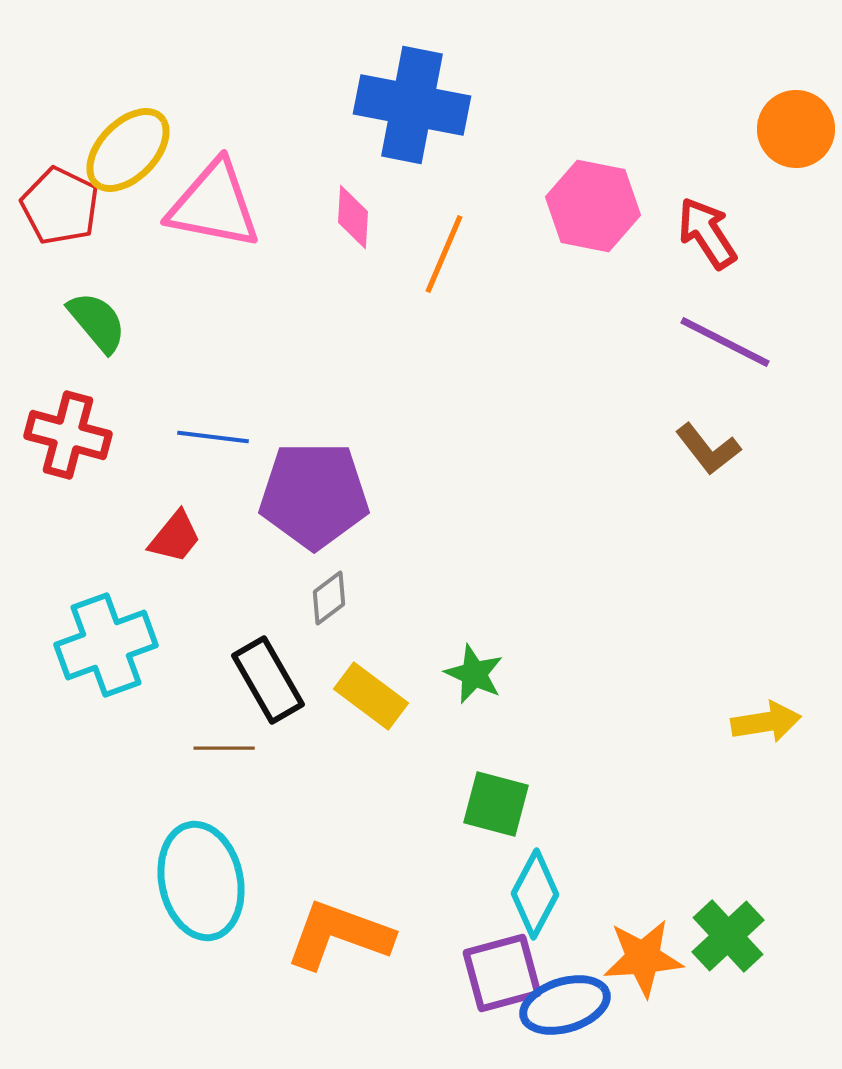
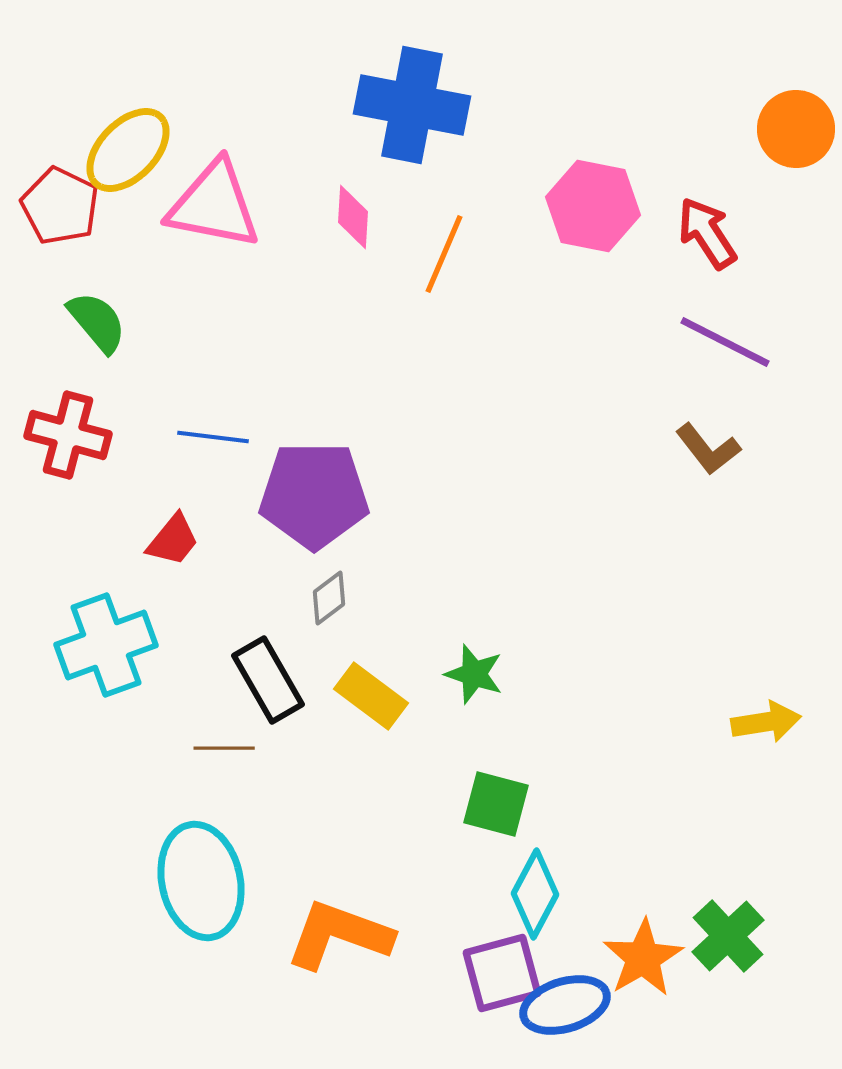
red trapezoid: moved 2 px left, 3 px down
green star: rotated 6 degrees counterclockwise
orange star: rotated 26 degrees counterclockwise
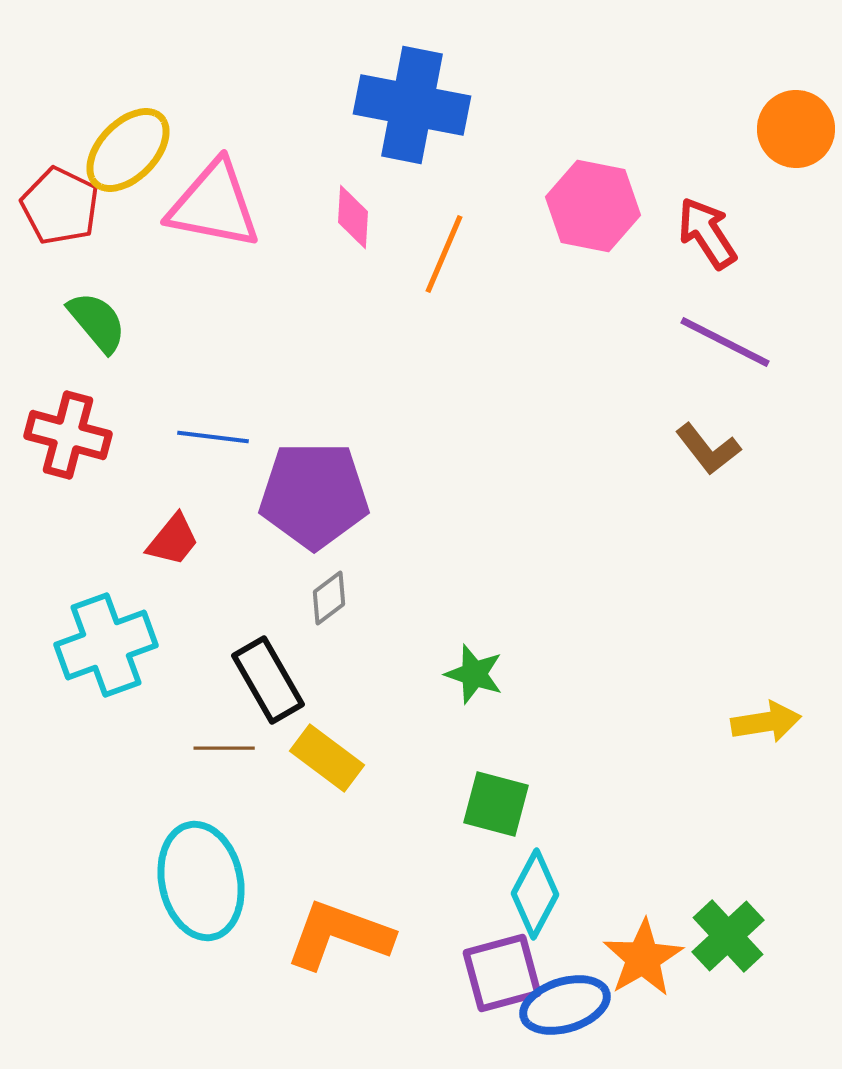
yellow rectangle: moved 44 px left, 62 px down
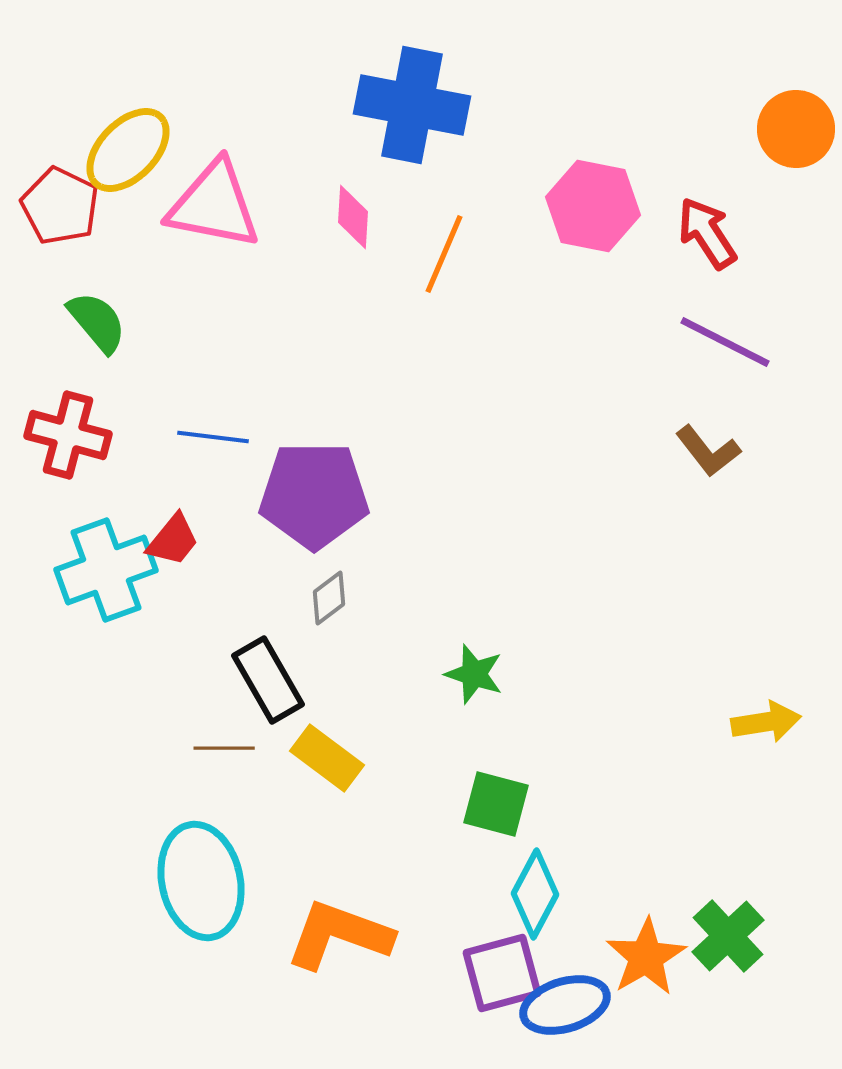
brown L-shape: moved 2 px down
cyan cross: moved 75 px up
orange star: moved 3 px right, 1 px up
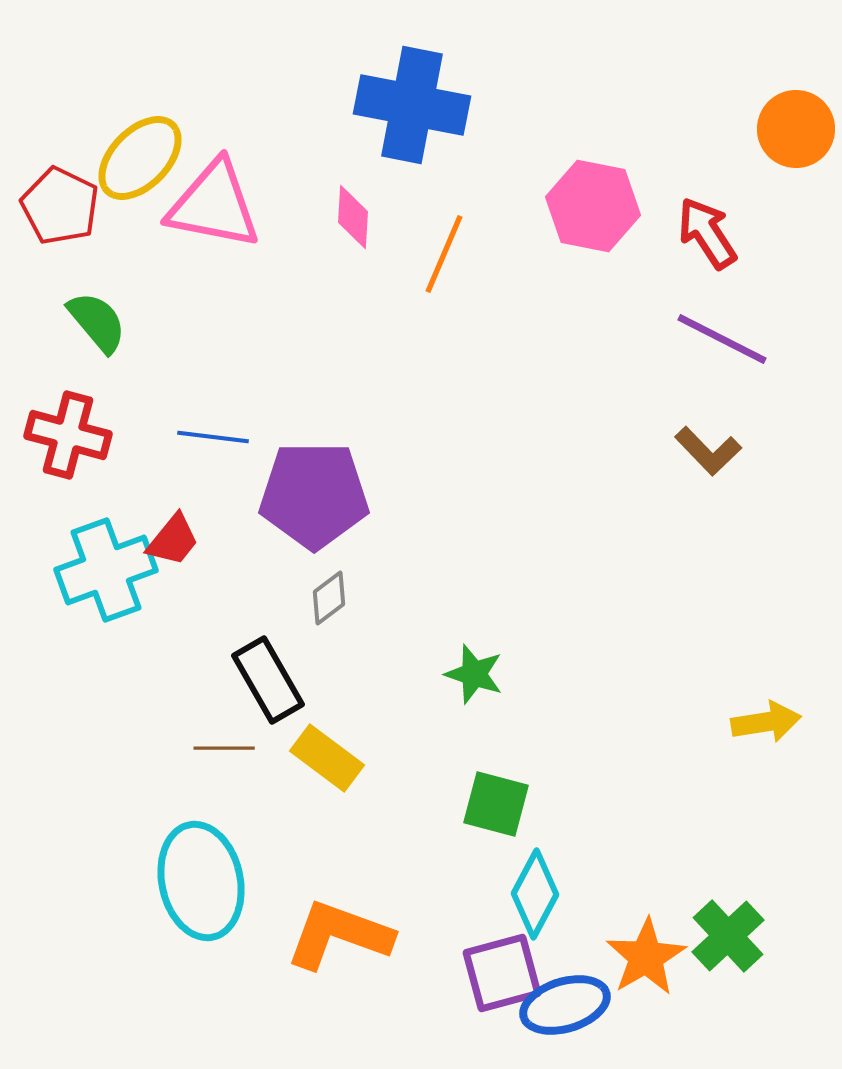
yellow ellipse: moved 12 px right, 8 px down
purple line: moved 3 px left, 3 px up
brown L-shape: rotated 6 degrees counterclockwise
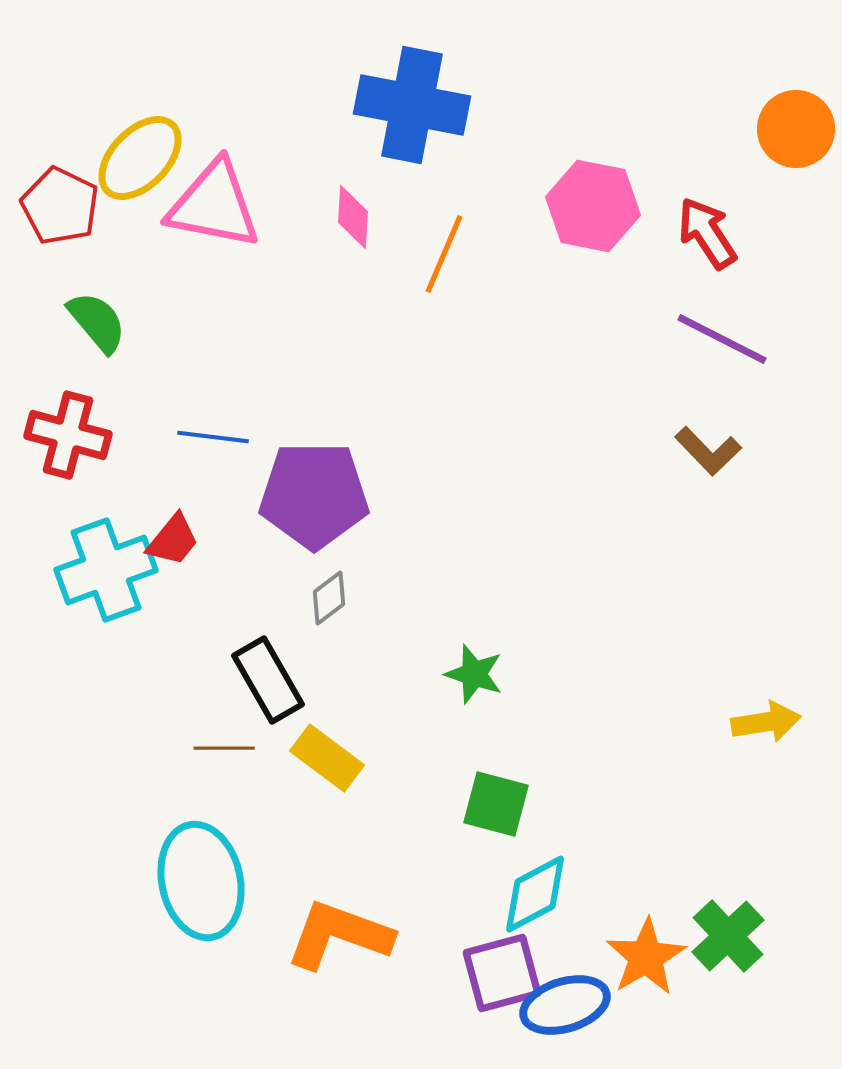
cyan diamond: rotated 34 degrees clockwise
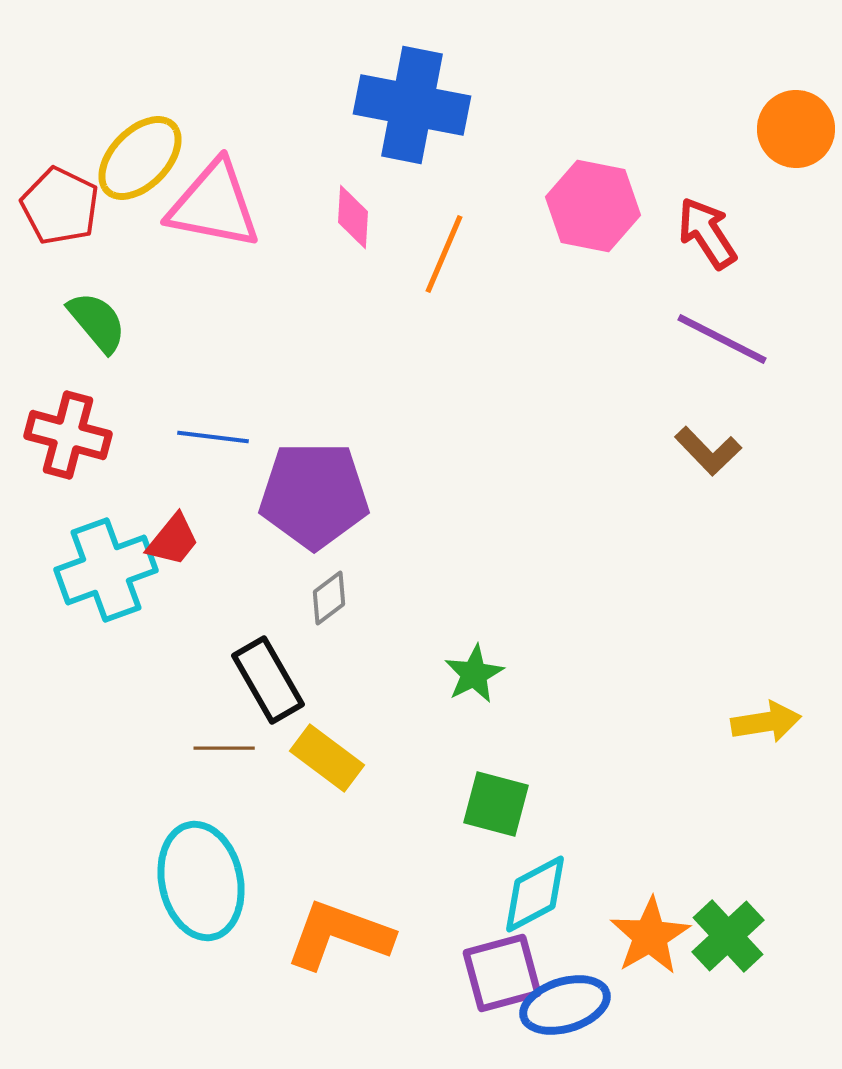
green star: rotated 26 degrees clockwise
orange star: moved 4 px right, 21 px up
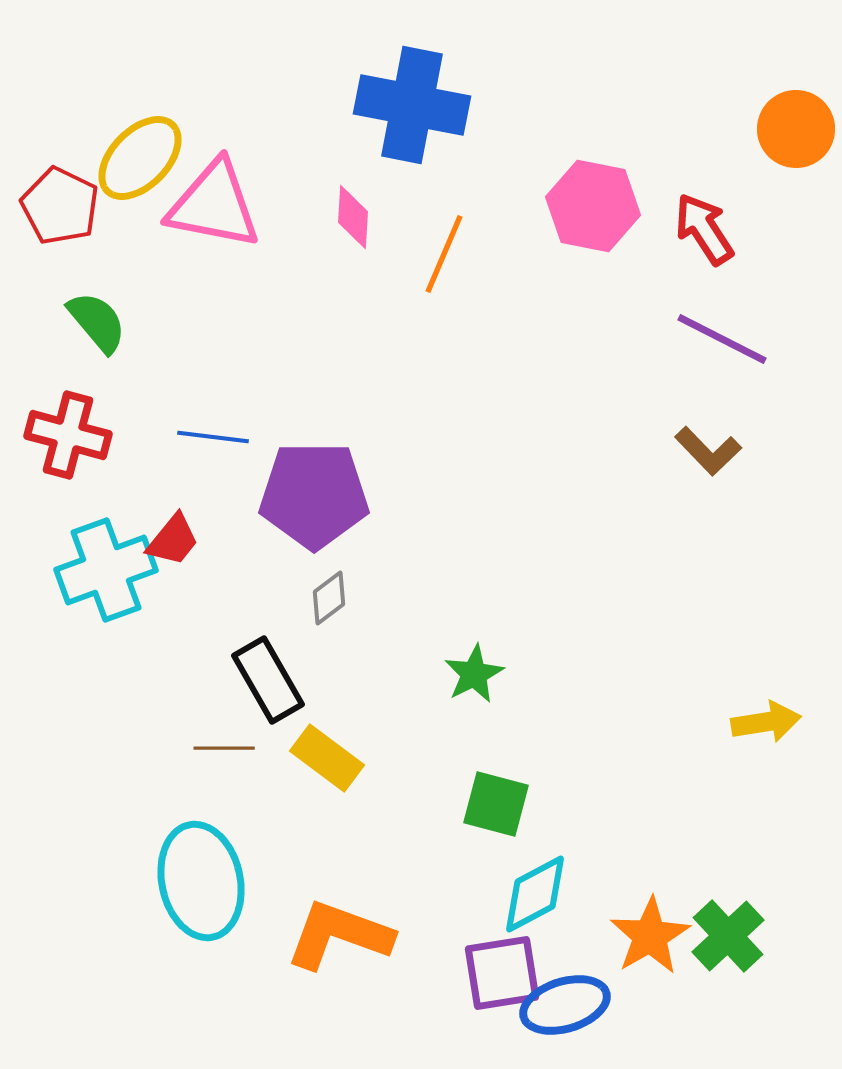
red arrow: moved 3 px left, 4 px up
purple square: rotated 6 degrees clockwise
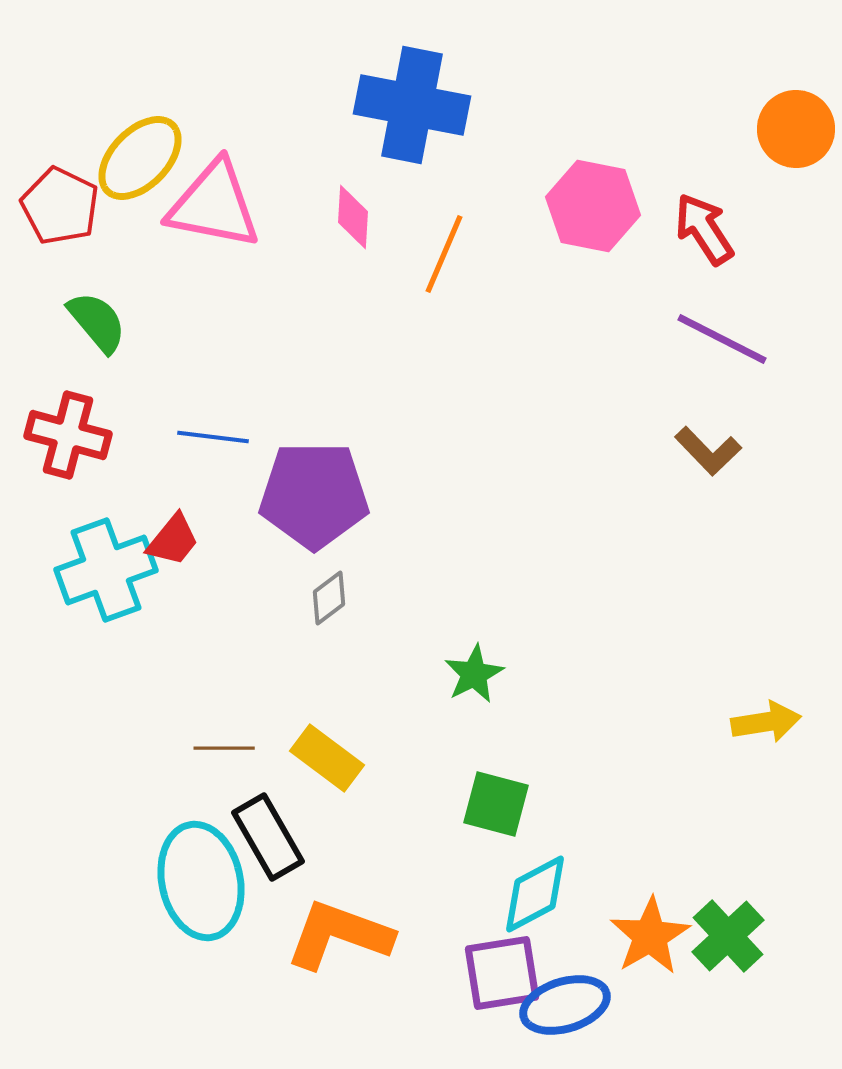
black rectangle: moved 157 px down
